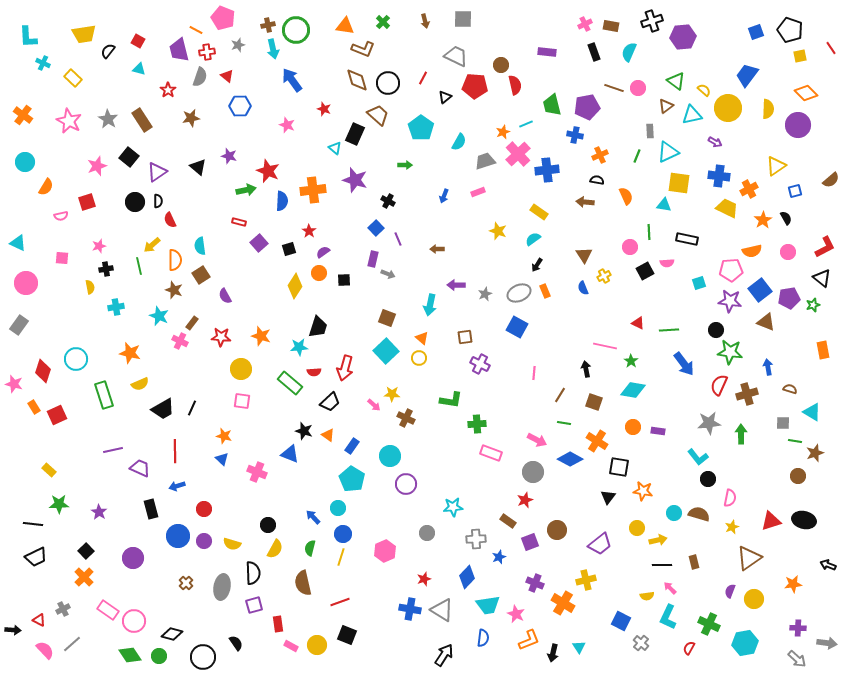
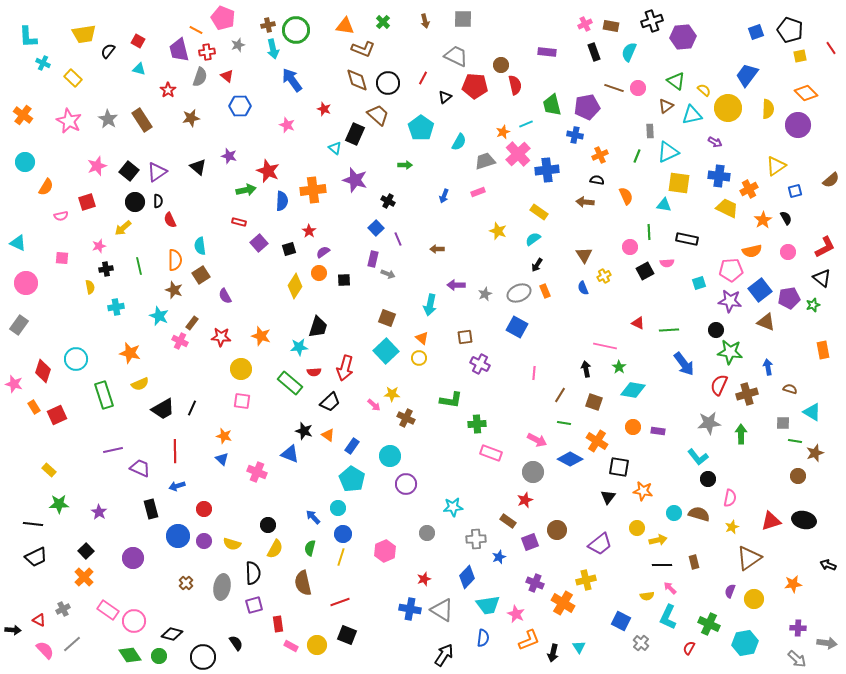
black square at (129, 157): moved 14 px down
yellow arrow at (152, 245): moved 29 px left, 17 px up
green star at (631, 361): moved 12 px left, 6 px down
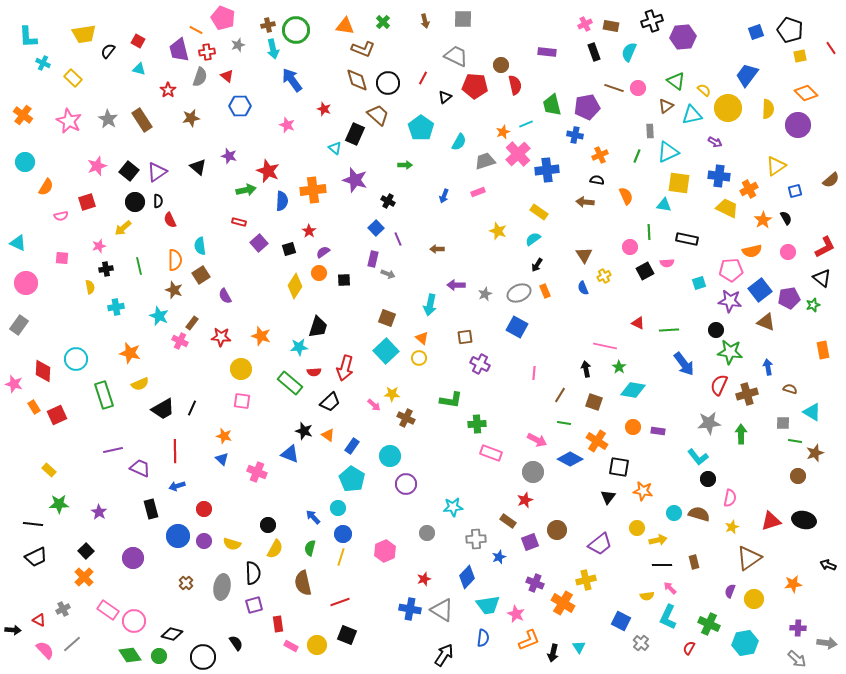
red diamond at (43, 371): rotated 15 degrees counterclockwise
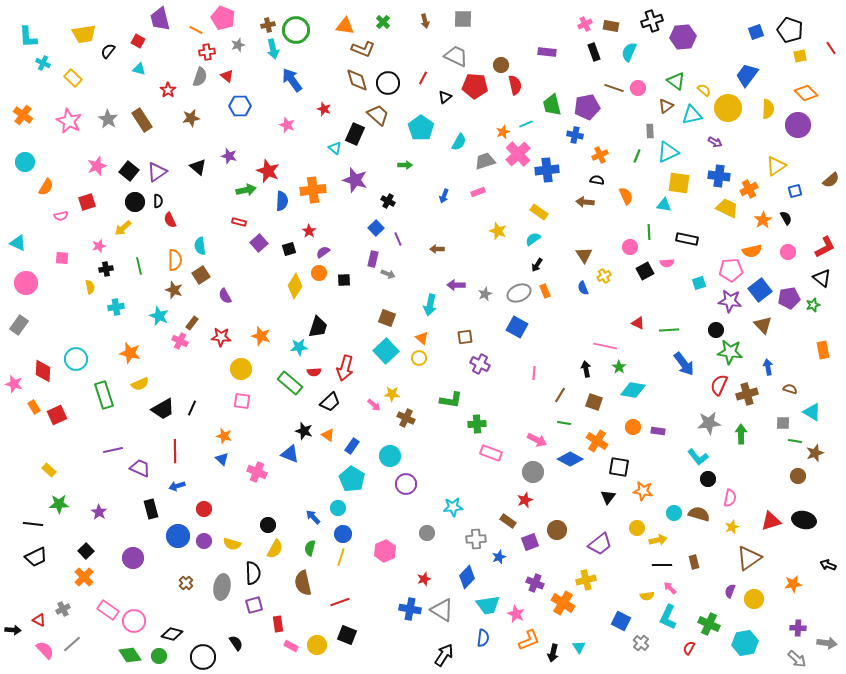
purple trapezoid at (179, 50): moved 19 px left, 31 px up
brown triangle at (766, 322): moved 3 px left, 3 px down; rotated 24 degrees clockwise
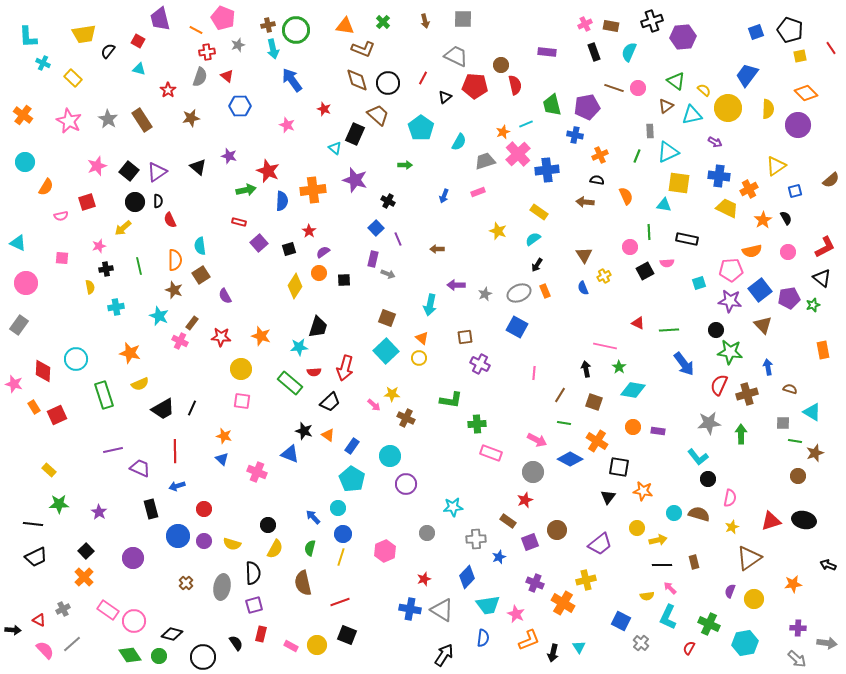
red rectangle at (278, 624): moved 17 px left, 10 px down; rotated 21 degrees clockwise
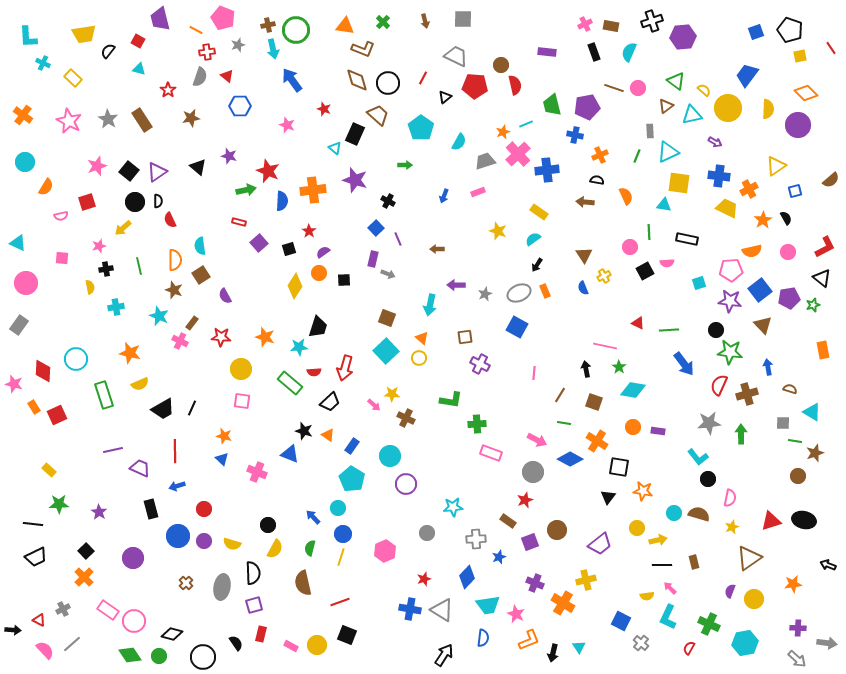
orange star at (261, 336): moved 4 px right, 1 px down
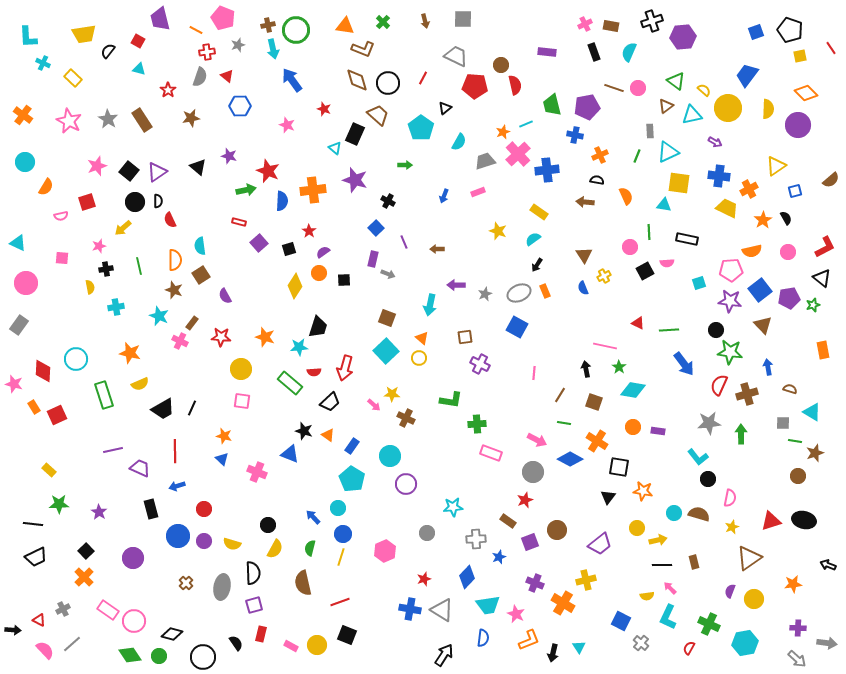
black triangle at (445, 97): moved 11 px down
purple line at (398, 239): moved 6 px right, 3 px down
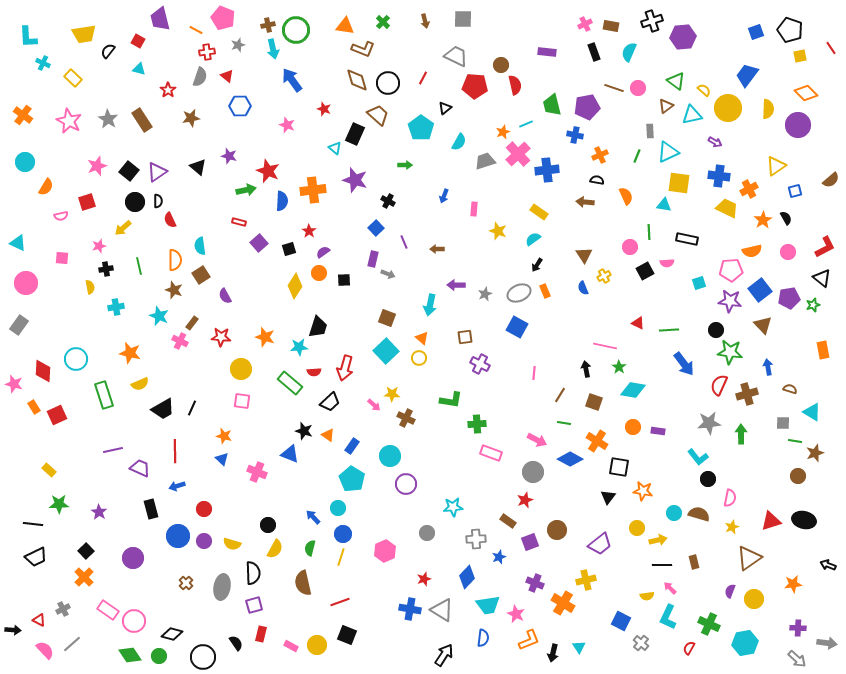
pink rectangle at (478, 192): moved 4 px left, 17 px down; rotated 64 degrees counterclockwise
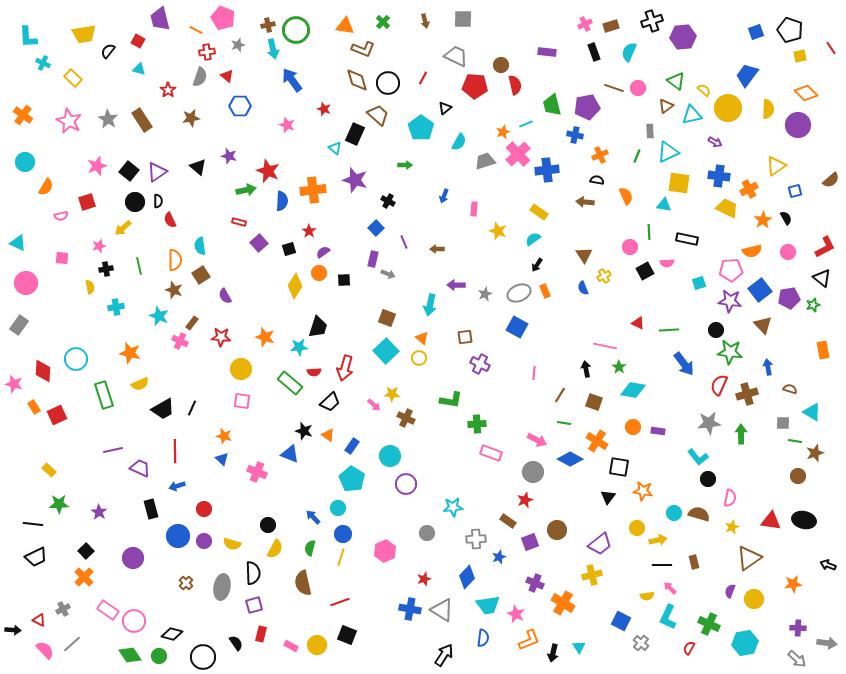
brown rectangle at (611, 26): rotated 28 degrees counterclockwise
red triangle at (771, 521): rotated 25 degrees clockwise
yellow cross at (586, 580): moved 6 px right, 5 px up
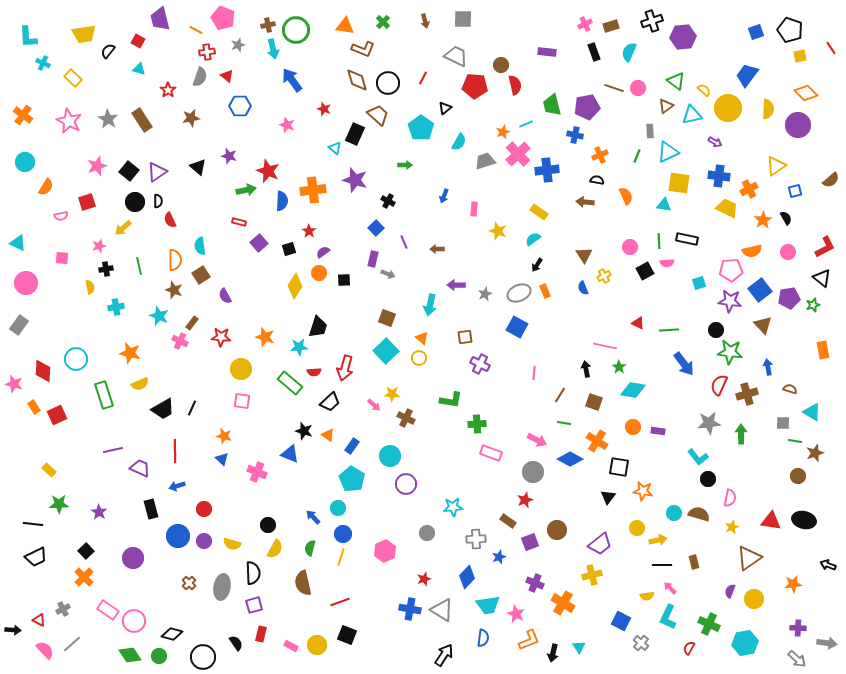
green line at (649, 232): moved 10 px right, 9 px down
brown cross at (186, 583): moved 3 px right
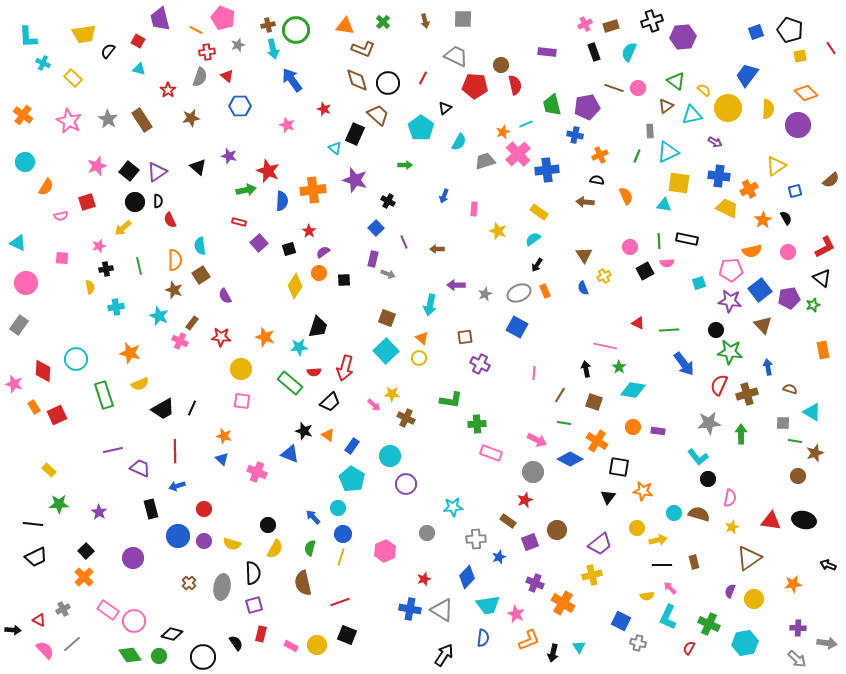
gray cross at (641, 643): moved 3 px left; rotated 28 degrees counterclockwise
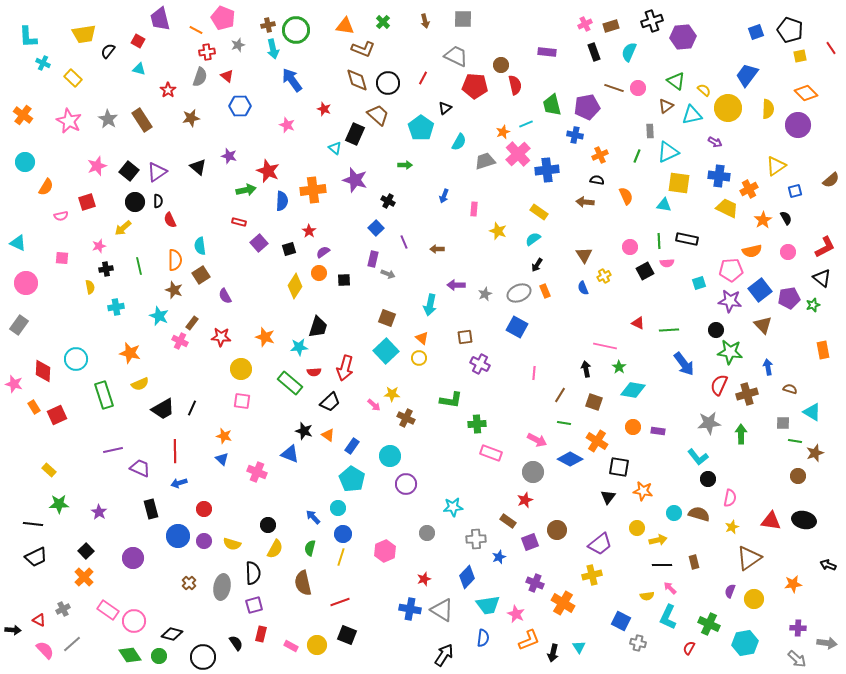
blue arrow at (177, 486): moved 2 px right, 3 px up
